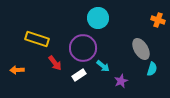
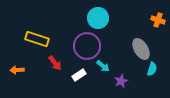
purple circle: moved 4 px right, 2 px up
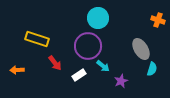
purple circle: moved 1 px right
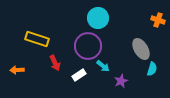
red arrow: rotated 14 degrees clockwise
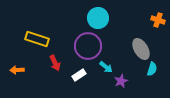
cyan arrow: moved 3 px right, 1 px down
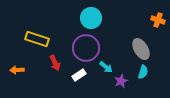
cyan circle: moved 7 px left
purple circle: moved 2 px left, 2 px down
cyan semicircle: moved 9 px left, 3 px down
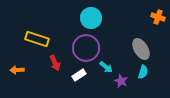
orange cross: moved 3 px up
purple star: rotated 24 degrees counterclockwise
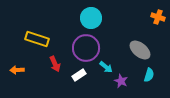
gray ellipse: moved 1 px left, 1 px down; rotated 20 degrees counterclockwise
red arrow: moved 1 px down
cyan semicircle: moved 6 px right, 3 px down
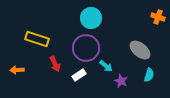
cyan arrow: moved 1 px up
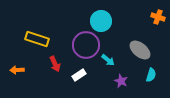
cyan circle: moved 10 px right, 3 px down
purple circle: moved 3 px up
cyan arrow: moved 2 px right, 6 px up
cyan semicircle: moved 2 px right
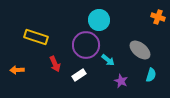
cyan circle: moved 2 px left, 1 px up
yellow rectangle: moved 1 px left, 2 px up
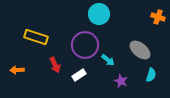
cyan circle: moved 6 px up
purple circle: moved 1 px left
red arrow: moved 1 px down
